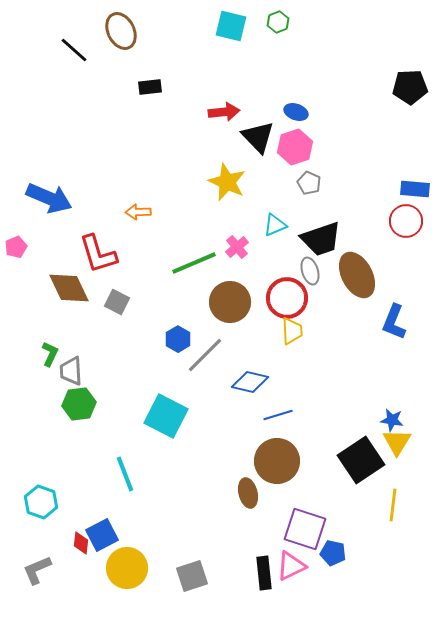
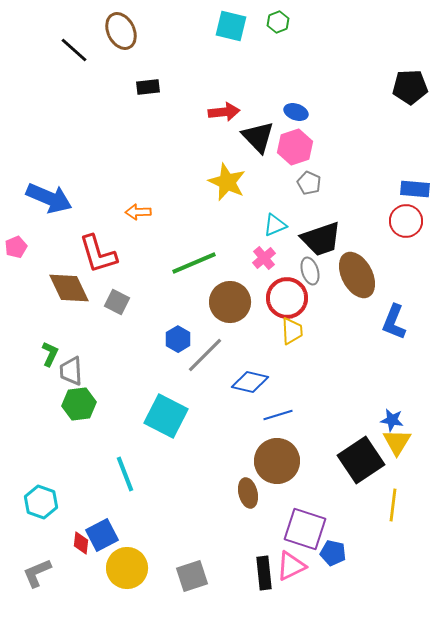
black rectangle at (150, 87): moved 2 px left
pink cross at (237, 247): moved 27 px right, 11 px down
gray L-shape at (37, 570): moved 3 px down
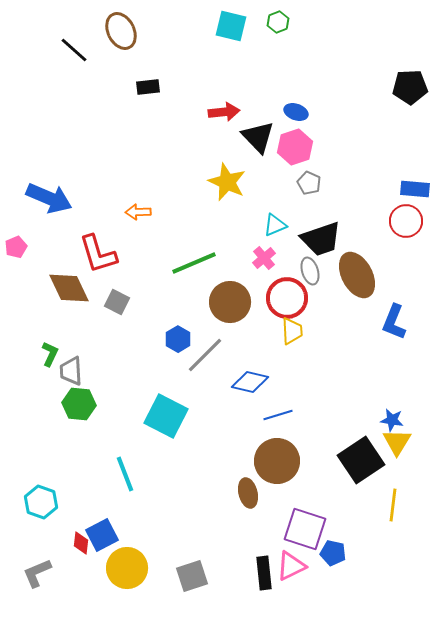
green hexagon at (79, 404): rotated 12 degrees clockwise
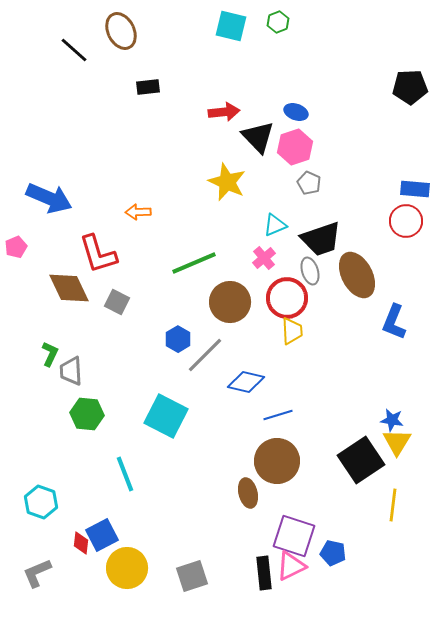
blue diamond at (250, 382): moved 4 px left
green hexagon at (79, 404): moved 8 px right, 10 px down
purple square at (305, 529): moved 11 px left, 7 px down
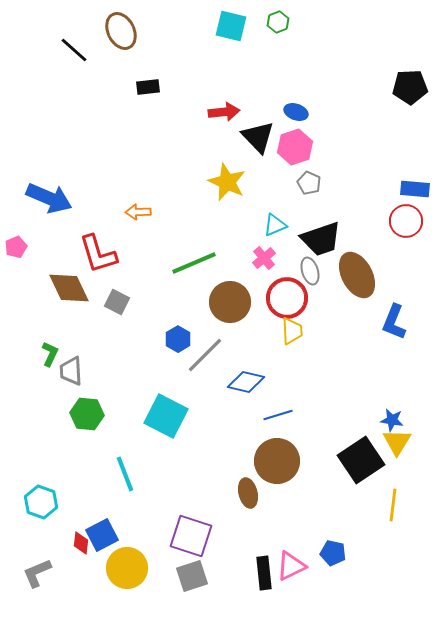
purple square at (294, 536): moved 103 px left
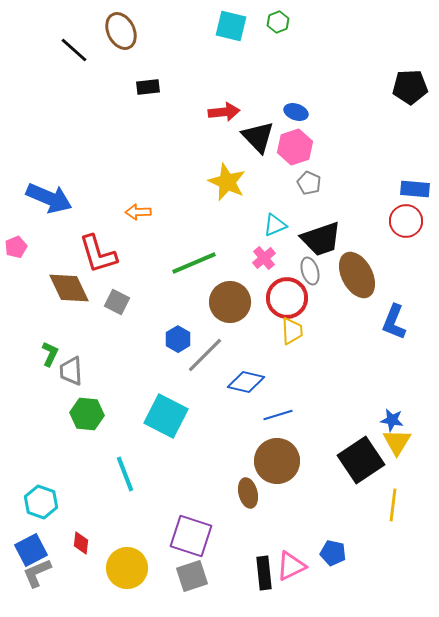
blue square at (102, 535): moved 71 px left, 15 px down
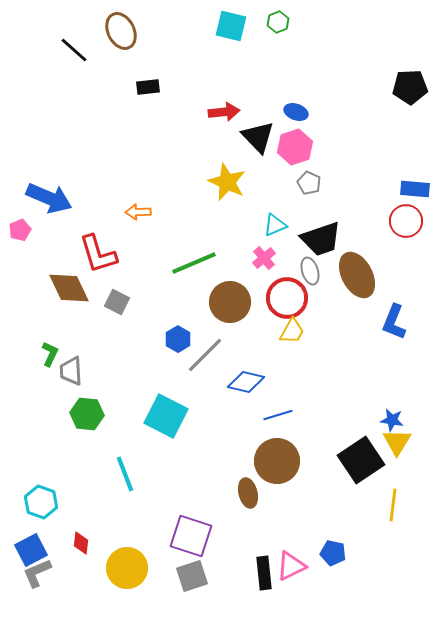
pink pentagon at (16, 247): moved 4 px right, 17 px up
yellow trapezoid at (292, 331): rotated 32 degrees clockwise
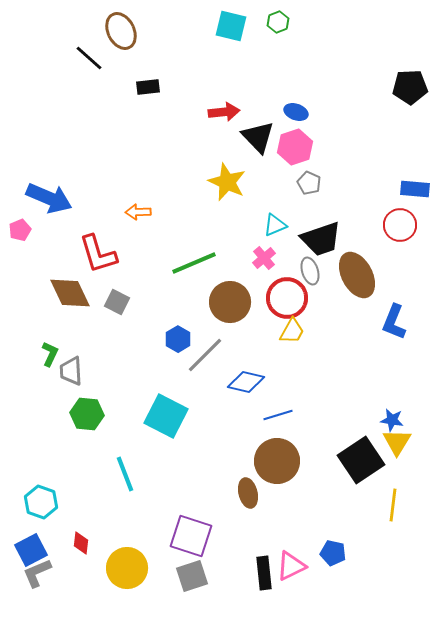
black line at (74, 50): moved 15 px right, 8 px down
red circle at (406, 221): moved 6 px left, 4 px down
brown diamond at (69, 288): moved 1 px right, 5 px down
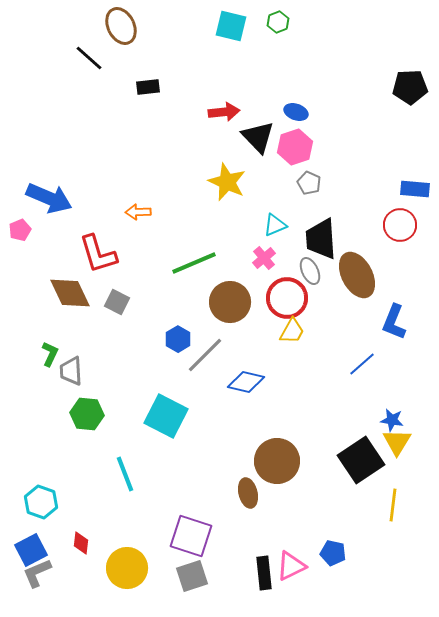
brown ellipse at (121, 31): moved 5 px up
black trapezoid at (321, 239): rotated 105 degrees clockwise
gray ellipse at (310, 271): rotated 8 degrees counterclockwise
blue line at (278, 415): moved 84 px right, 51 px up; rotated 24 degrees counterclockwise
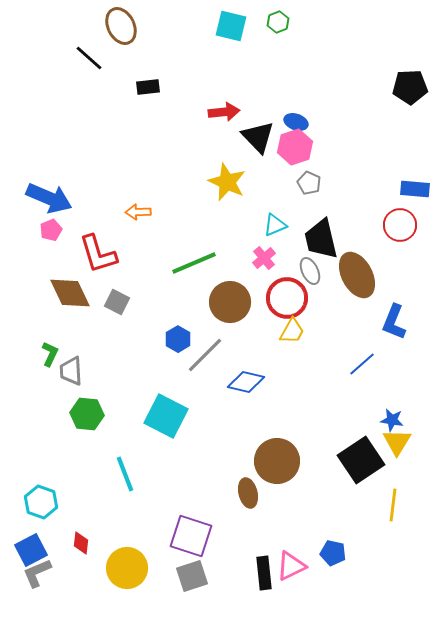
blue ellipse at (296, 112): moved 10 px down
pink pentagon at (20, 230): moved 31 px right
black trapezoid at (321, 239): rotated 9 degrees counterclockwise
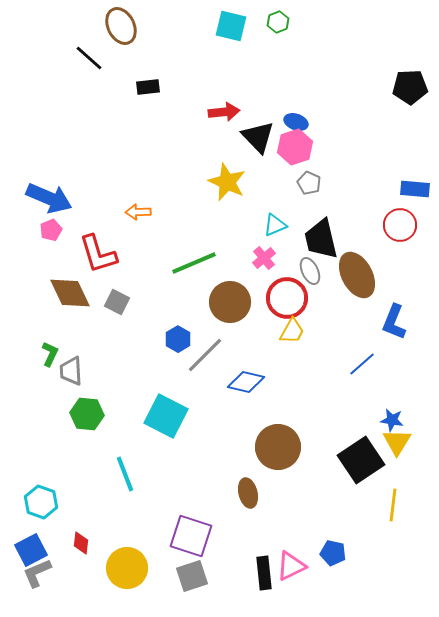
brown circle at (277, 461): moved 1 px right, 14 px up
